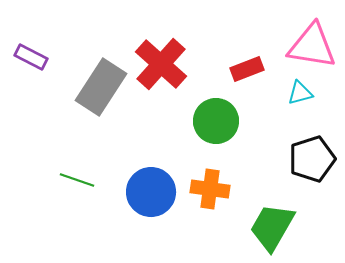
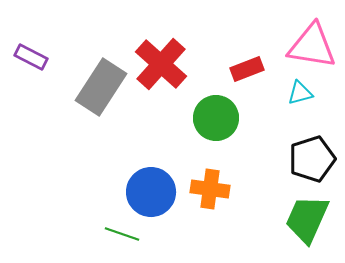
green circle: moved 3 px up
green line: moved 45 px right, 54 px down
green trapezoid: moved 35 px right, 8 px up; rotated 6 degrees counterclockwise
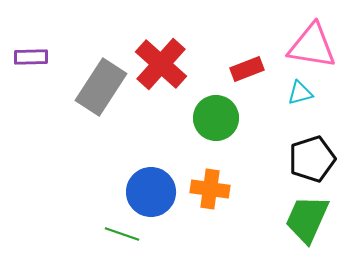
purple rectangle: rotated 28 degrees counterclockwise
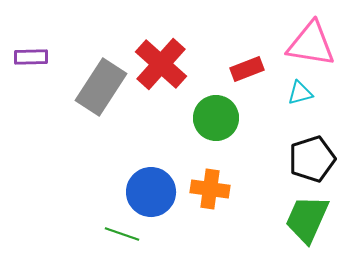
pink triangle: moved 1 px left, 2 px up
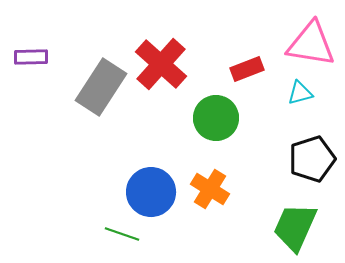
orange cross: rotated 24 degrees clockwise
green trapezoid: moved 12 px left, 8 px down
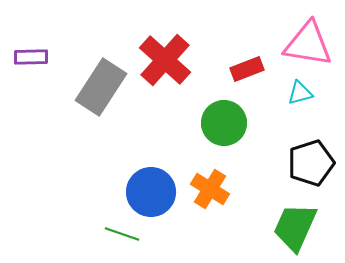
pink triangle: moved 3 px left
red cross: moved 4 px right, 4 px up
green circle: moved 8 px right, 5 px down
black pentagon: moved 1 px left, 4 px down
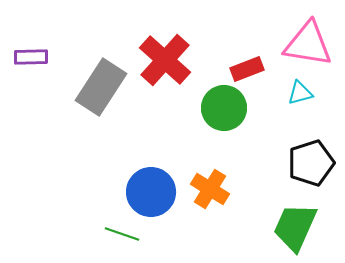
green circle: moved 15 px up
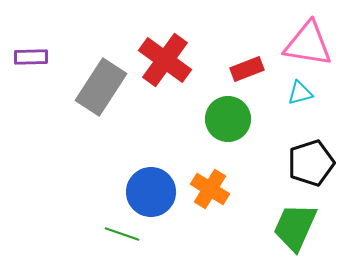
red cross: rotated 6 degrees counterclockwise
green circle: moved 4 px right, 11 px down
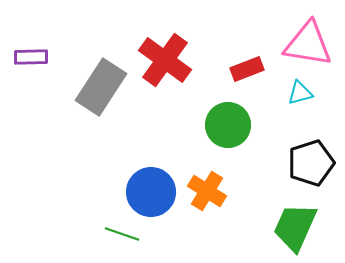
green circle: moved 6 px down
orange cross: moved 3 px left, 2 px down
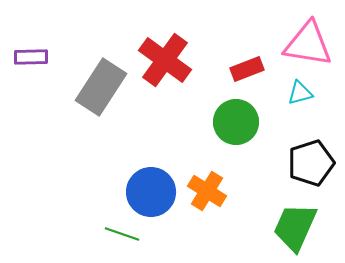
green circle: moved 8 px right, 3 px up
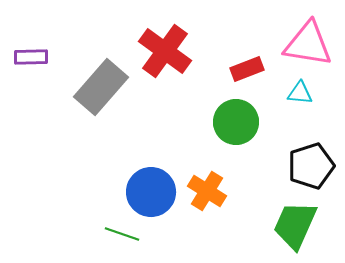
red cross: moved 9 px up
gray rectangle: rotated 8 degrees clockwise
cyan triangle: rotated 20 degrees clockwise
black pentagon: moved 3 px down
green trapezoid: moved 2 px up
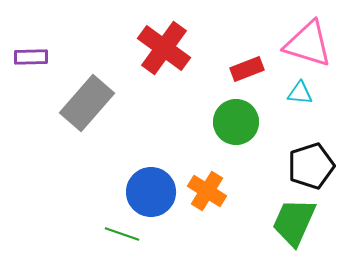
pink triangle: rotated 8 degrees clockwise
red cross: moved 1 px left, 3 px up
gray rectangle: moved 14 px left, 16 px down
green trapezoid: moved 1 px left, 3 px up
